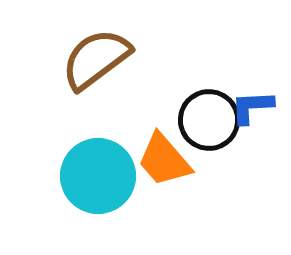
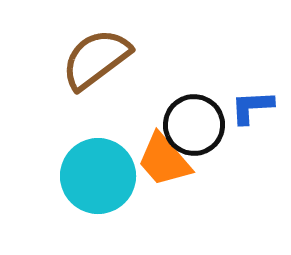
black circle: moved 15 px left, 5 px down
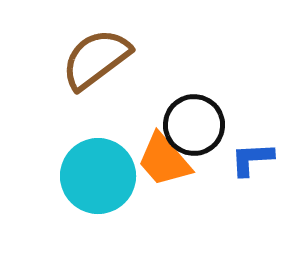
blue L-shape: moved 52 px down
